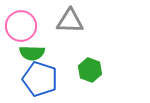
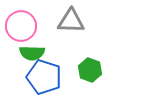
gray triangle: moved 1 px right
blue pentagon: moved 4 px right, 2 px up
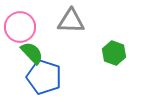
pink circle: moved 1 px left, 1 px down
green semicircle: rotated 135 degrees counterclockwise
green hexagon: moved 24 px right, 17 px up
